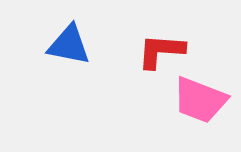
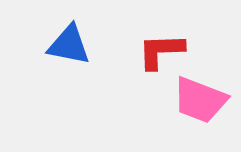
red L-shape: rotated 6 degrees counterclockwise
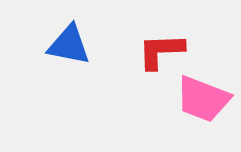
pink trapezoid: moved 3 px right, 1 px up
